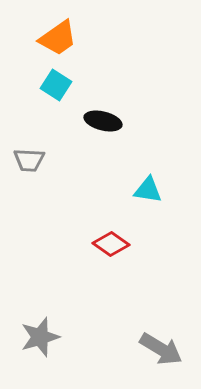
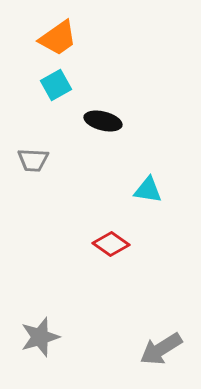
cyan square: rotated 28 degrees clockwise
gray trapezoid: moved 4 px right
gray arrow: rotated 117 degrees clockwise
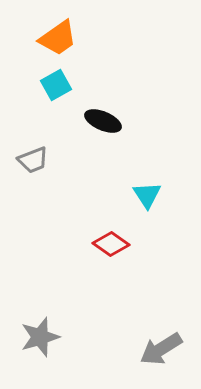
black ellipse: rotated 9 degrees clockwise
gray trapezoid: rotated 24 degrees counterclockwise
cyan triangle: moved 1 px left, 5 px down; rotated 48 degrees clockwise
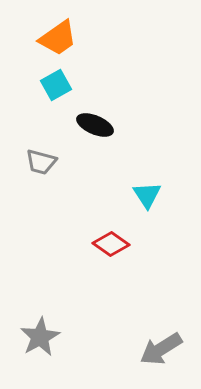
black ellipse: moved 8 px left, 4 px down
gray trapezoid: moved 8 px right, 2 px down; rotated 36 degrees clockwise
gray star: rotated 12 degrees counterclockwise
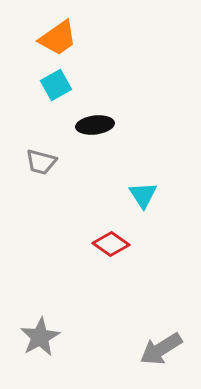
black ellipse: rotated 30 degrees counterclockwise
cyan triangle: moved 4 px left
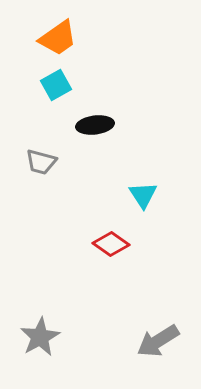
gray arrow: moved 3 px left, 8 px up
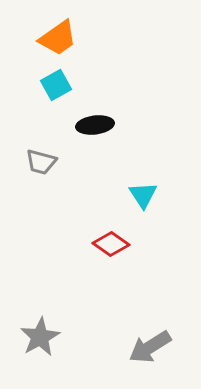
gray arrow: moved 8 px left, 6 px down
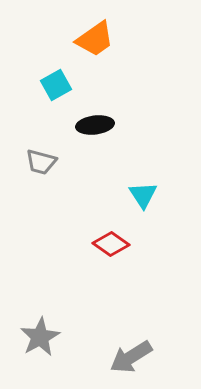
orange trapezoid: moved 37 px right, 1 px down
gray arrow: moved 19 px left, 10 px down
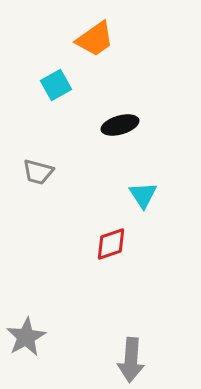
black ellipse: moved 25 px right; rotated 9 degrees counterclockwise
gray trapezoid: moved 3 px left, 10 px down
red diamond: rotated 54 degrees counterclockwise
gray star: moved 14 px left
gray arrow: moved 3 px down; rotated 54 degrees counterclockwise
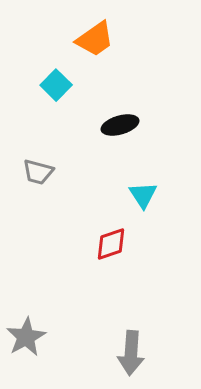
cyan square: rotated 16 degrees counterclockwise
gray arrow: moved 7 px up
